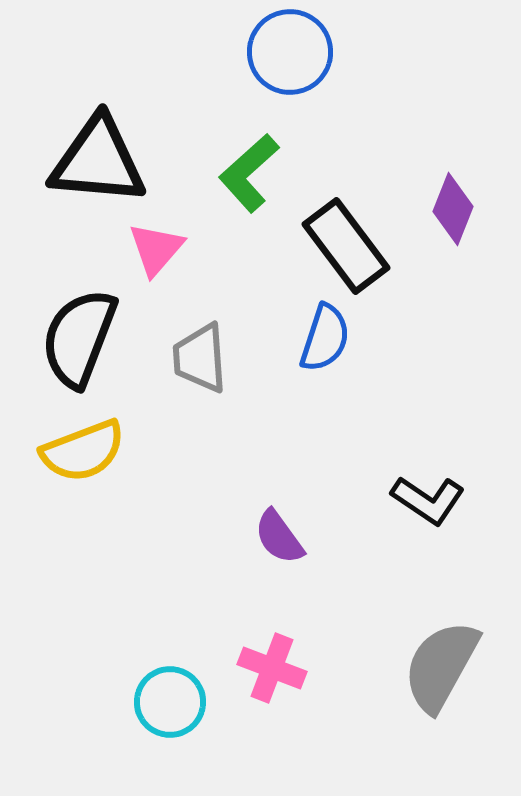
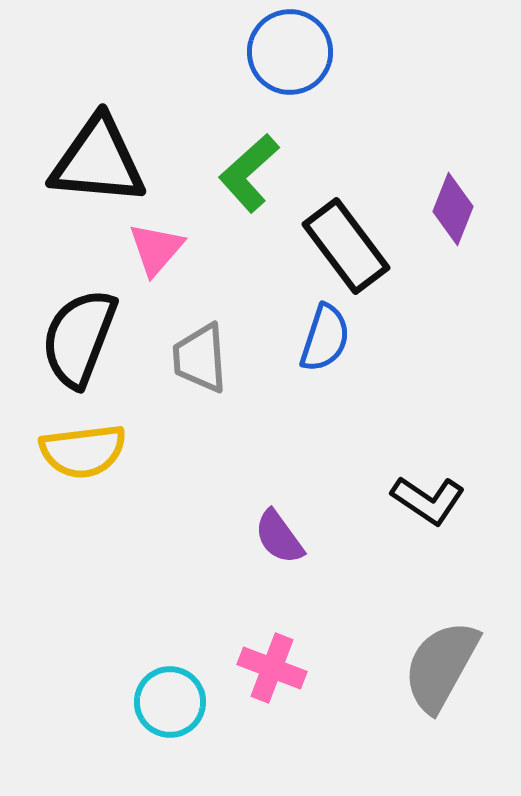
yellow semicircle: rotated 14 degrees clockwise
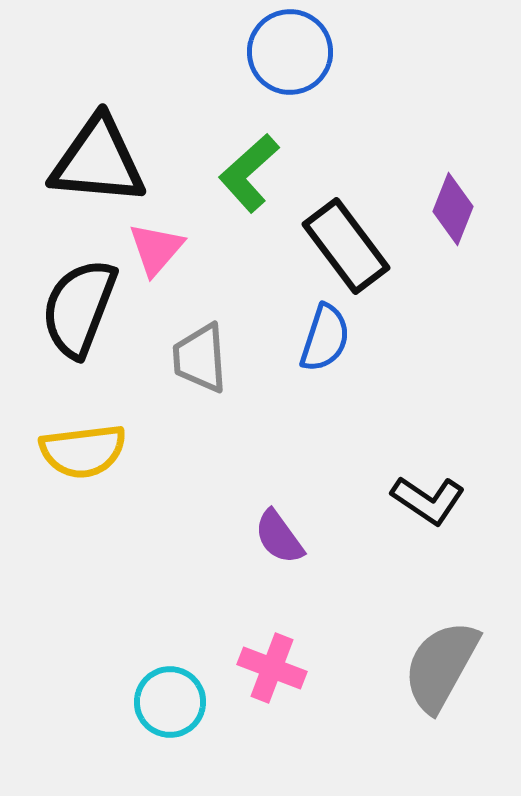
black semicircle: moved 30 px up
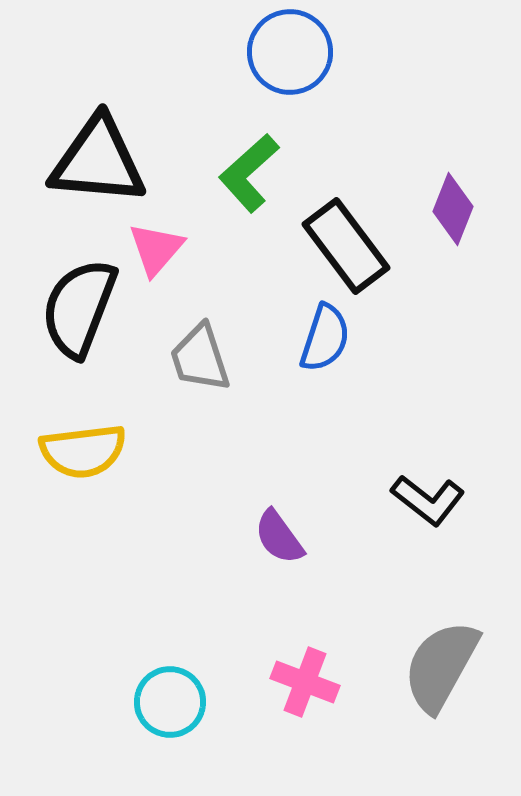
gray trapezoid: rotated 14 degrees counterclockwise
black L-shape: rotated 4 degrees clockwise
pink cross: moved 33 px right, 14 px down
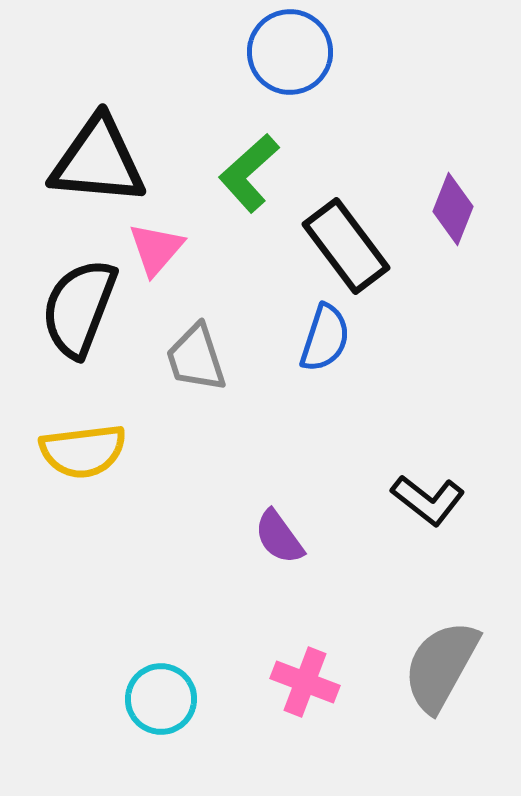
gray trapezoid: moved 4 px left
cyan circle: moved 9 px left, 3 px up
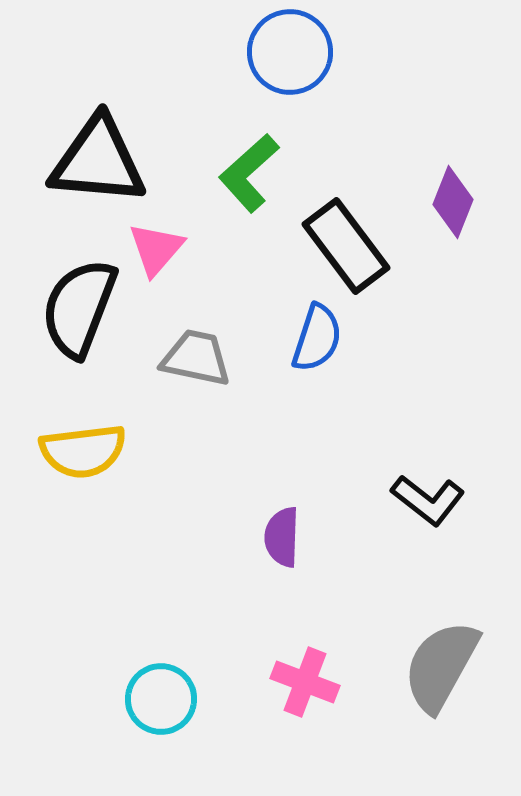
purple diamond: moved 7 px up
blue semicircle: moved 8 px left
gray trapezoid: rotated 120 degrees clockwise
purple semicircle: moved 3 px right; rotated 38 degrees clockwise
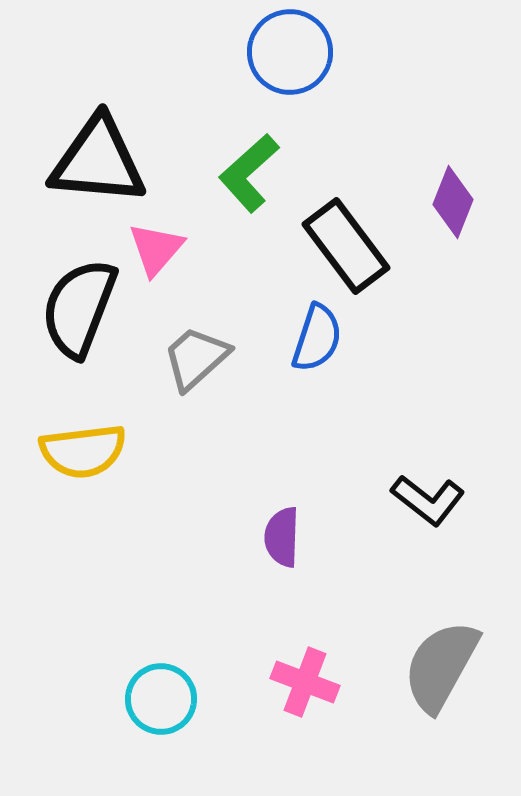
gray trapezoid: rotated 54 degrees counterclockwise
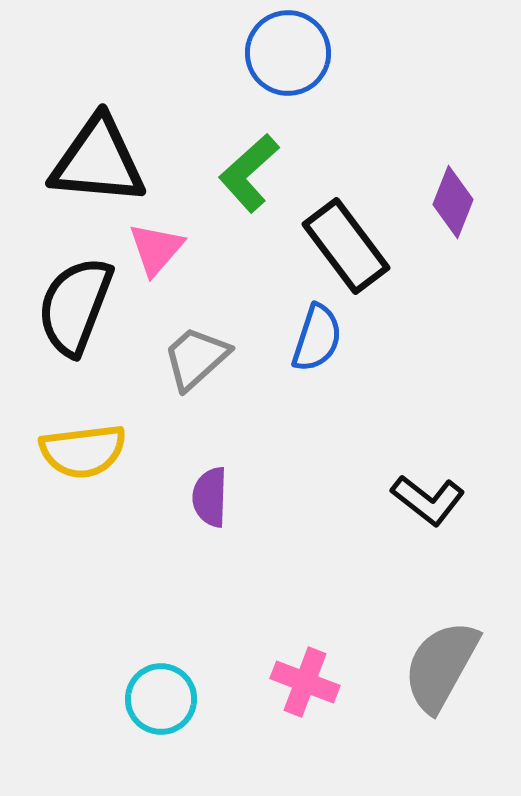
blue circle: moved 2 px left, 1 px down
black semicircle: moved 4 px left, 2 px up
purple semicircle: moved 72 px left, 40 px up
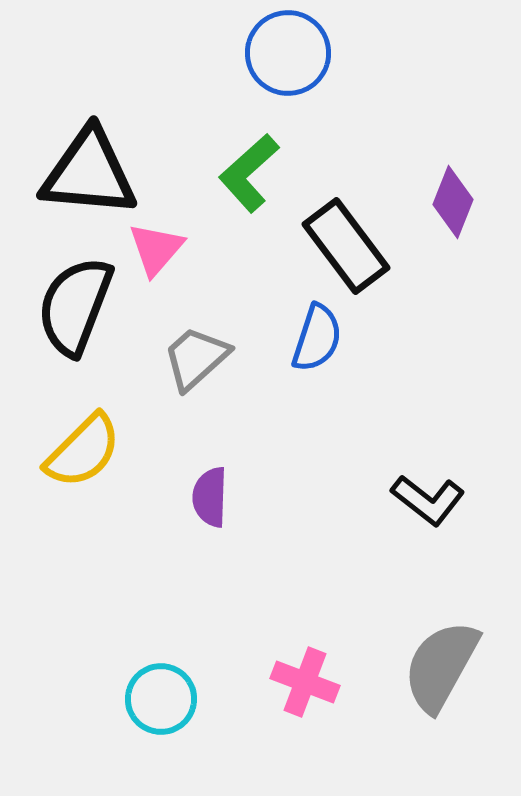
black triangle: moved 9 px left, 12 px down
yellow semicircle: rotated 38 degrees counterclockwise
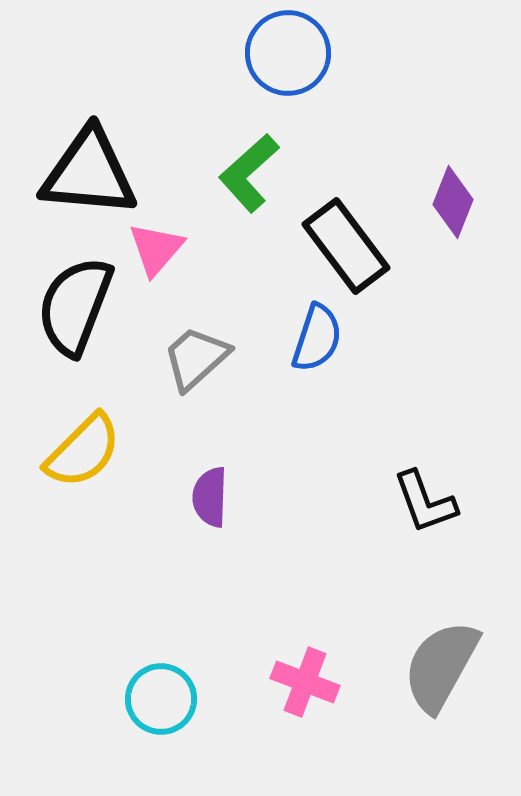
black L-shape: moved 3 px left, 2 px down; rotated 32 degrees clockwise
